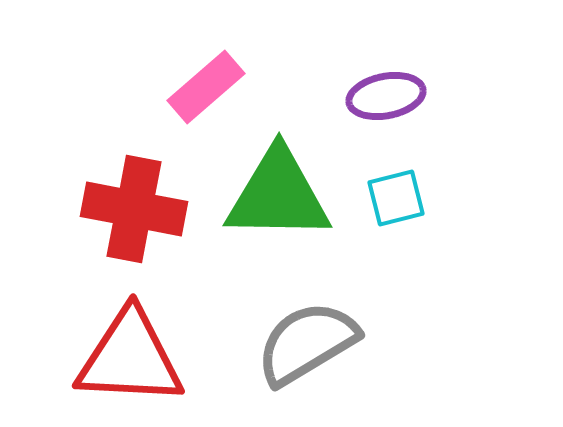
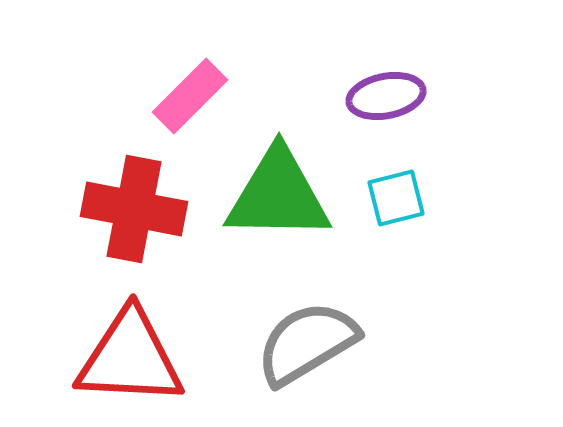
pink rectangle: moved 16 px left, 9 px down; rotated 4 degrees counterclockwise
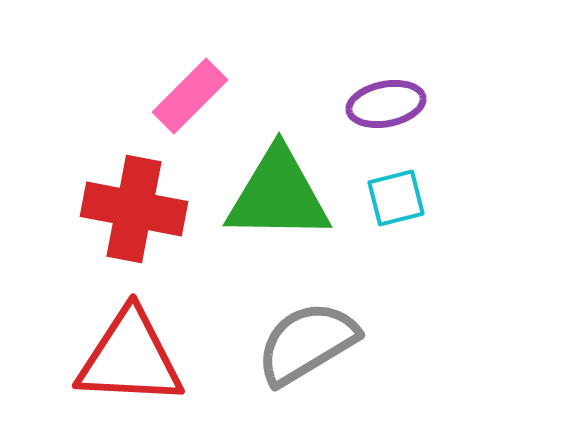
purple ellipse: moved 8 px down
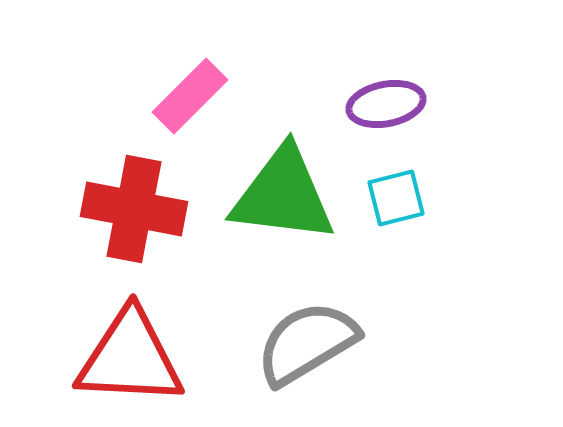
green triangle: moved 5 px right; rotated 6 degrees clockwise
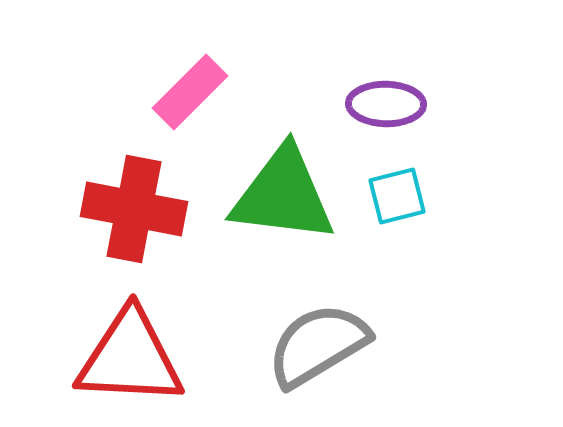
pink rectangle: moved 4 px up
purple ellipse: rotated 12 degrees clockwise
cyan square: moved 1 px right, 2 px up
gray semicircle: moved 11 px right, 2 px down
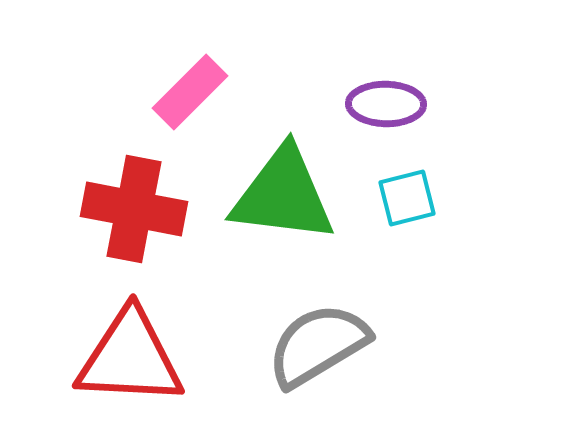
cyan square: moved 10 px right, 2 px down
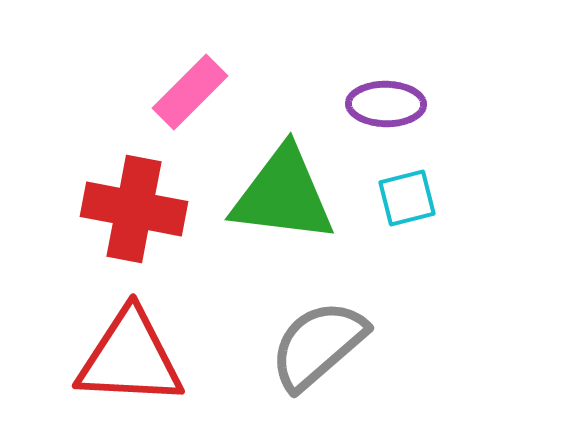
gray semicircle: rotated 10 degrees counterclockwise
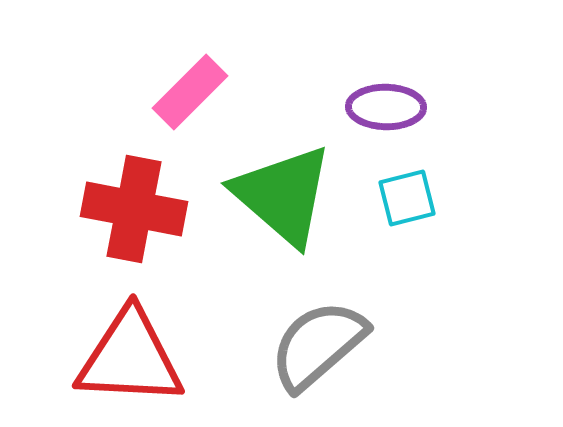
purple ellipse: moved 3 px down
green triangle: rotated 34 degrees clockwise
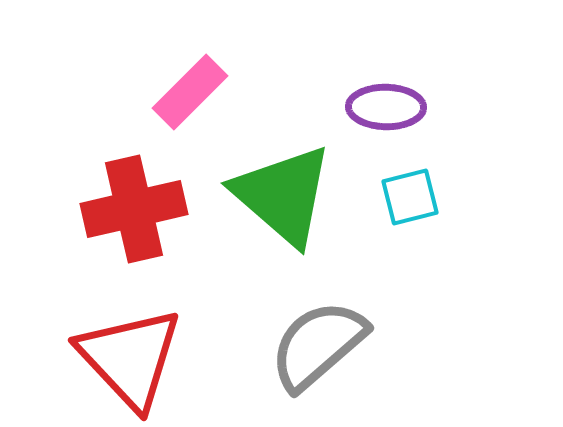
cyan square: moved 3 px right, 1 px up
red cross: rotated 24 degrees counterclockwise
red triangle: rotated 44 degrees clockwise
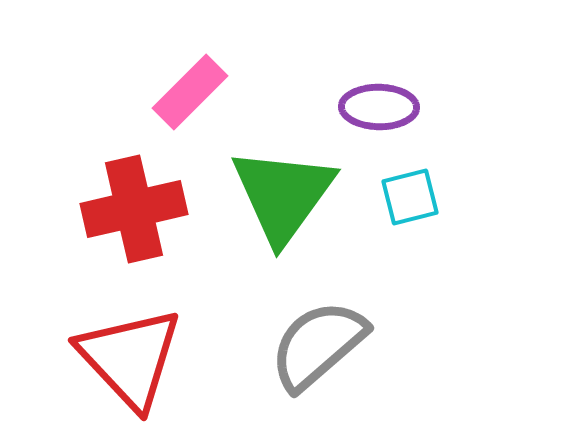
purple ellipse: moved 7 px left
green triangle: rotated 25 degrees clockwise
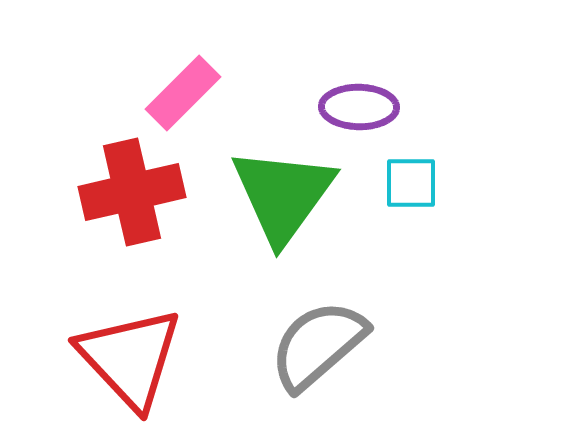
pink rectangle: moved 7 px left, 1 px down
purple ellipse: moved 20 px left
cyan square: moved 1 px right, 14 px up; rotated 14 degrees clockwise
red cross: moved 2 px left, 17 px up
